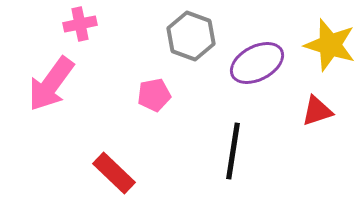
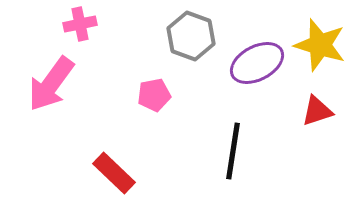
yellow star: moved 10 px left
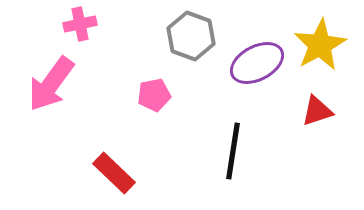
yellow star: rotated 26 degrees clockwise
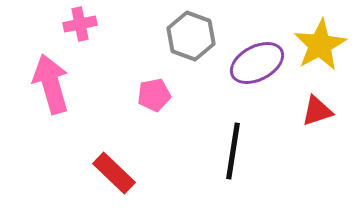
pink arrow: rotated 128 degrees clockwise
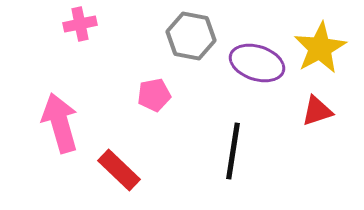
gray hexagon: rotated 9 degrees counterclockwise
yellow star: moved 3 px down
purple ellipse: rotated 46 degrees clockwise
pink arrow: moved 9 px right, 39 px down
red rectangle: moved 5 px right, 3 px up
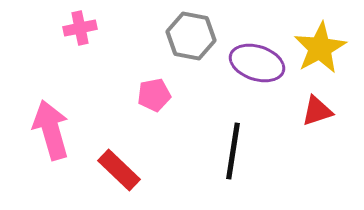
pink cross: moved 4 px down
pink arrow: moved 9 px left, 7 px down
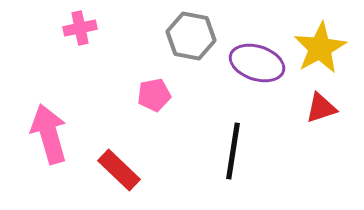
red triangle: moved 4 px right, 3 px up
pink arrow: moved 2 px left, 4 px down
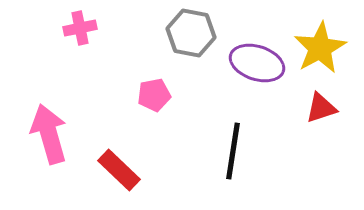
gray hexagon: moved 3 px up
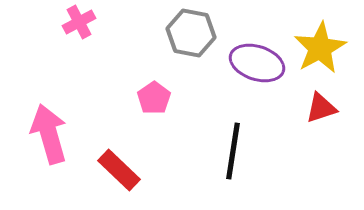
pink cross: moved 1 px left, 6 px up; rotated 16 degrees counterclockwise
pink pentagon: moved 3 px down; rotated 24 degrees counterclockwise
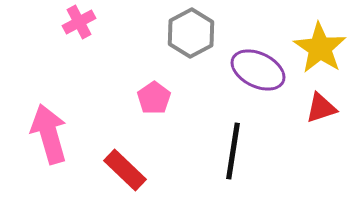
gray hexagon: rotated 21 degrees clockwise
yellow star: rotated 10 degrees counterclockwise
purple ellipse: moved 1 px right, 7 px down; rotated 8 degrees clockwise
red rectangle: moved 6 px right
